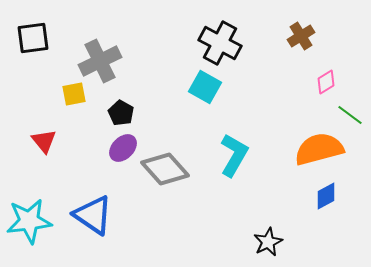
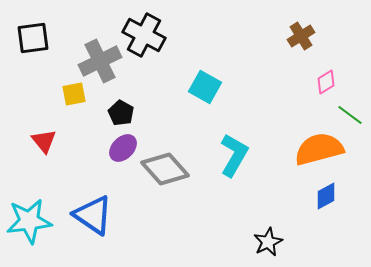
black cross: moved 76 px left, 8 px up
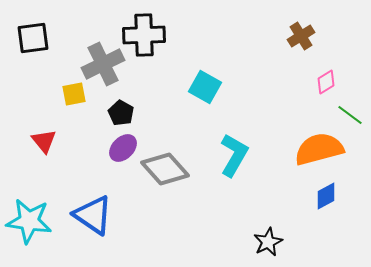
black cross: rotated 30 degrees counterclockwise
gray cross: moved 3 px right, 3 px down
cyan star: rotated 15 degrees clockwise
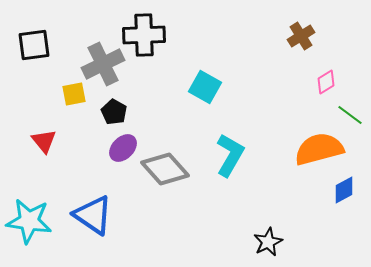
black square: moved 1 px right, 7 px down
black pentagon: moved 7 px left, 1 px up
cyan L-shape: moved 4 px left
blue diamond: moved 18 px right, 6 px up
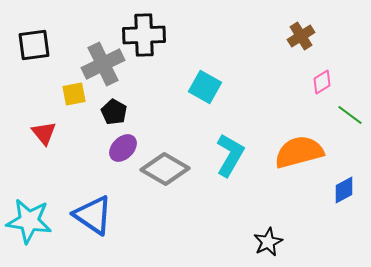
pink diamond: moved 4 px left
red triangle: moved 8 px up
orange semicircle: moved 20 px left, 3 px down
gray diamond: rotated 18 degrees counterclockwise
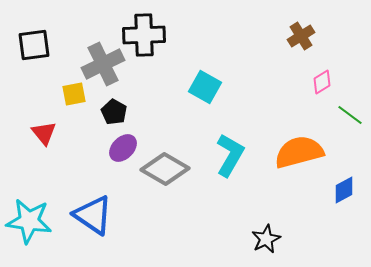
black star: moved 2 px left, 3 px up
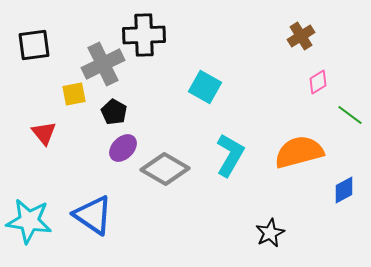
pink diamond: moved 4 px left
black star: moved 4 px right, 6 px up
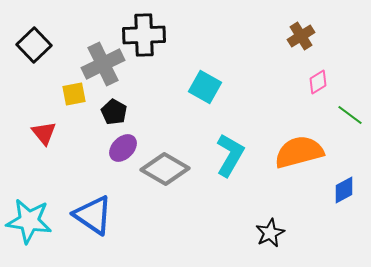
black square: rotated 36 degrees counterclockwise
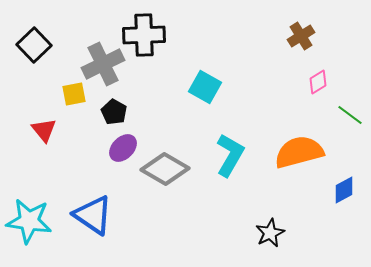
red triangle: moved 3 px up
